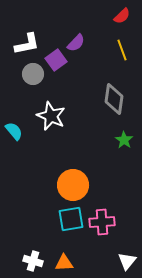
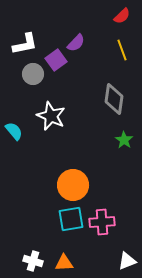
white L-shape: moved 2 px left
white triangle: rotated 30 degrees clockwise
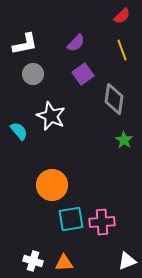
purple square: moved 27 px right, 14 px down
cyan semicircle: moved 5 px right
orange circle: moved 21 px left
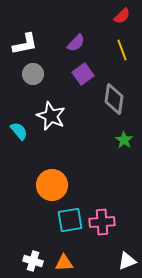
cyan square: moved 1 px left, 1 px down
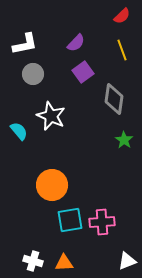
purple square: moved 2 px up
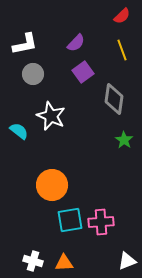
cyan semicircle: rotated 12 degrees counterclockwise
pink cross: moved 1 px left
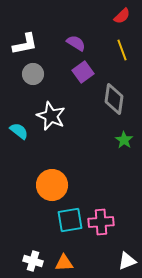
purple semicircle: rotated 102 degrees counterclockwise
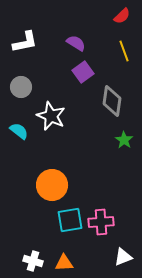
white L-shape: moved 2 px up
yellow line: moved 2 px right, 1 px down
gray circle: moved 12 px left, 13 px down
gray diamond: moved 2 px left, 2 px down
white triangle: moved 4 px left, 4 px up
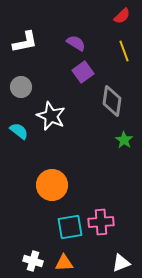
cyan square: moved 7 px down
white triangle: moved 2 px left, 6 px down
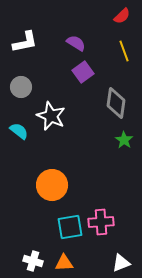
gray diamond: moved 4 px right, 2 px down
